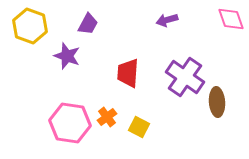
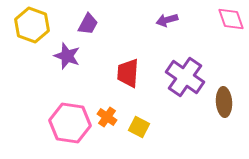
yellow hexagon: moved 2 px right, 1 px up
brown ellipse: moved 7 px right
orange cross: rotated 18 degrees counterclockwise
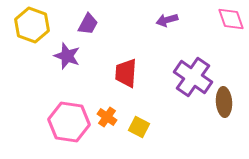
red trapezoid: moved 2 px left
purple cross: moved 8 px right
pink hexagon: moved 1 px left, 1 px up
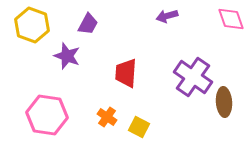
purple arrow: moved 4 px up
pink hexagon: moved 22 px left, 7 px up
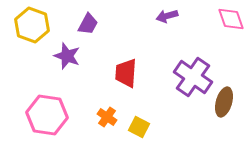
brown ellipse: rotated 20 degrees clockwise
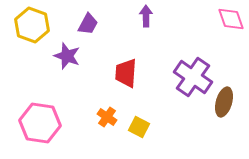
purple arrow: moved 21 px left; rotated 105 degrees clockwise
pink hexagon: moved 7 px left, 8 px down
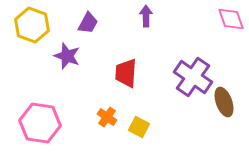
purple trapezoid: moved 1 px up
brown ellipse: rotated 36 degrees counterclockwise
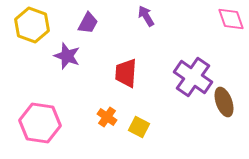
purple arrow: rotated 30 degrees counterclockwise
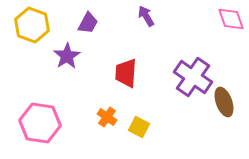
purple star: rotated 20 degrees clockwise
